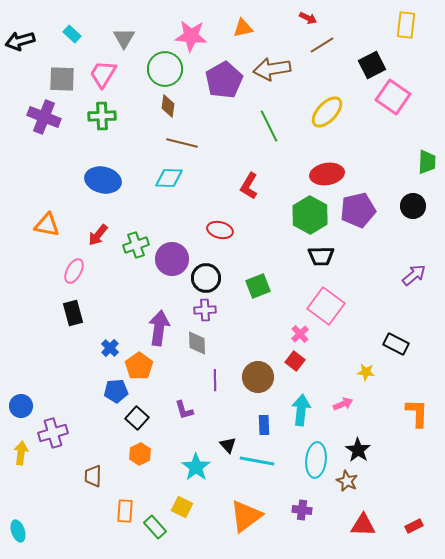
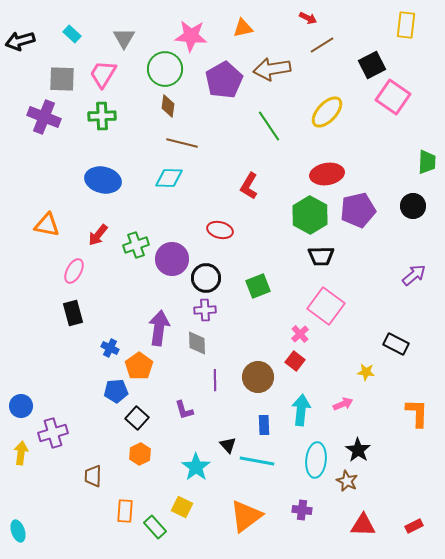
green line at (269, 126): rotated 8 degrees counterclockwise
blue cross at (110, 348): rotated 18 degrees counterclockwise
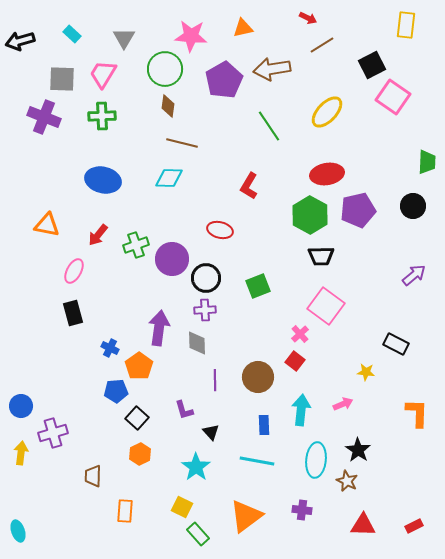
black triangle at (228, 445): moved 17 px left, 13 px up
green rectangle at (155, 527): moved 43 px right, 7 px down
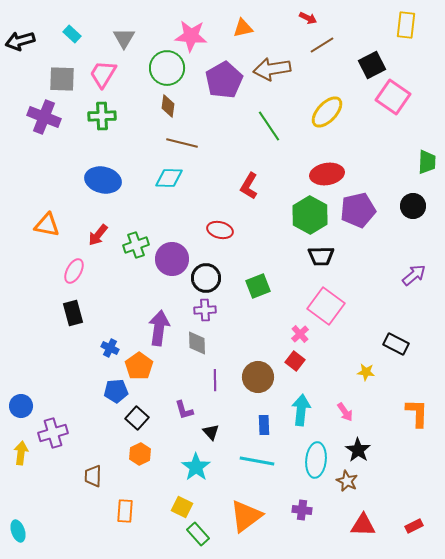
green circle at (165, 69): moved 2 px right, 1 px up
pink arrow at (343, 404): moved 2 px right, 8 px down; rotated 78 degrees clockwise
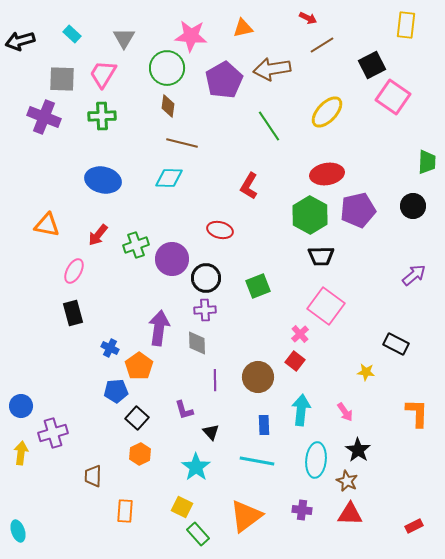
red triangle at (363, 525): moved 13 px left, 11 px up
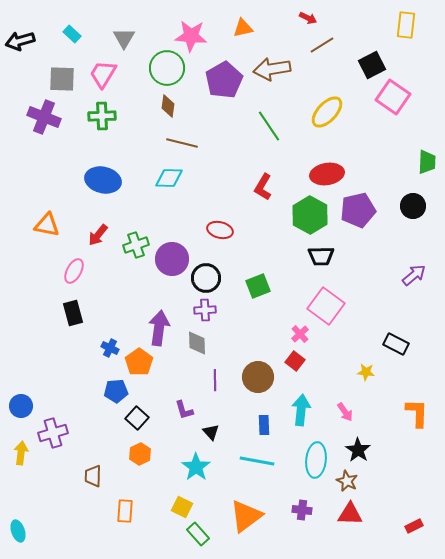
red L-shape at (249, 186): moved 14 px right, 1 px down
orange pentagon at (139, 366): moved 4 px up
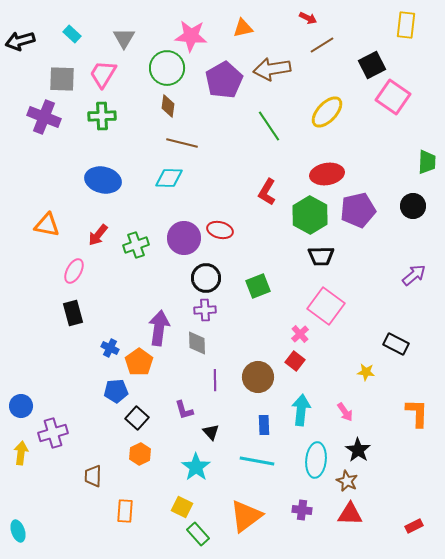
red L-shape at (263, 187): moved 4 px right, 5 px down
purple circle at (172, 259): moved 12 px right, 21 px up
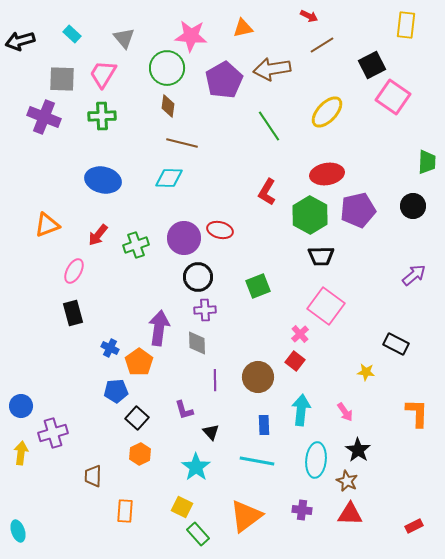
red arrow at (308, 18): moved 1 px right, 2 px up
gray triangle at (124, 38): rotated 10 degrees counterclockwise
orange triangle at (47, 225): rotated 32 degrees counterclockwise
black circle at (206, 278): moved 8 px left, 1 px up
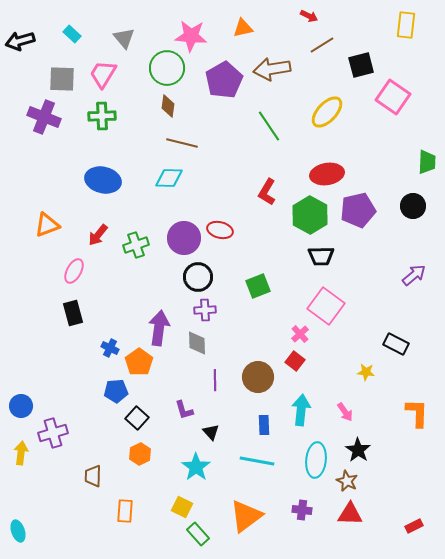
black square at (372, 65): moved 11 px left; rotated 12 degrees clockwise
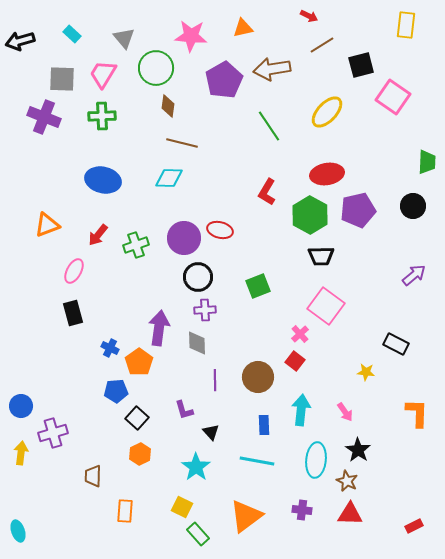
green circle at (167, 68): moved 11 px left
